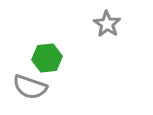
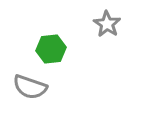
green hexagon: moved 4 px right, 9 px up
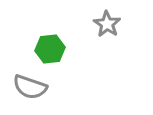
green hexagon: moved 1 px left
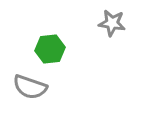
gray star: moved 5 px right, 1 px up; rotated 24 degrees counterclockwise
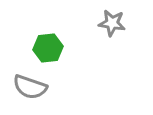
green hexagon: moved 2 px left, 1 px up
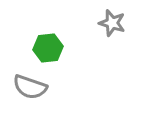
gray star: rotated 8 degrees clockwise
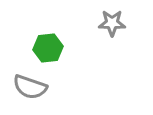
gray star: rotated 16 degrees counterclockwise
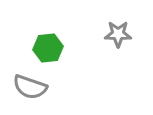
gray star: moved 6 px right, 11 px down
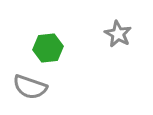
gray star: rotated 28 degrees clockwise
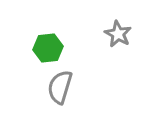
gray semicircle: moved 30 px right; rotated 88 degrees clockwise
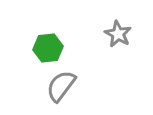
gray semicircle: moved 1 px right, 1 px up; rotated 20 degrees clockwise
